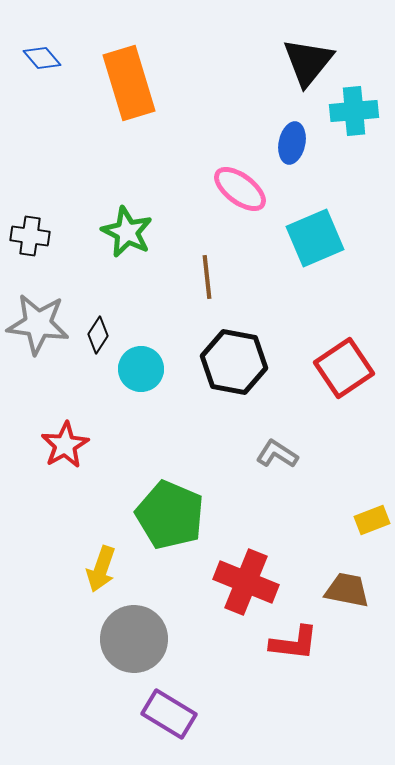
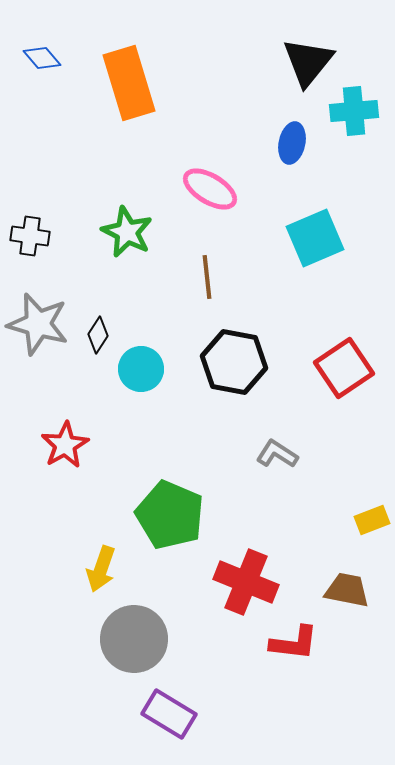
pink ellipse: moved 30 px left; rotated 6 degrees counterclockwise
gray star: rotated 8 degrees clockwise
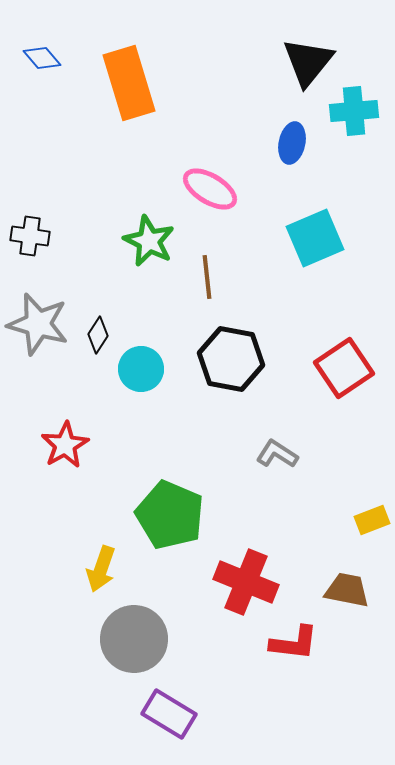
green star: moved 22 px right, 9 px down
black hexagon: moved 3 px left, 3 px up
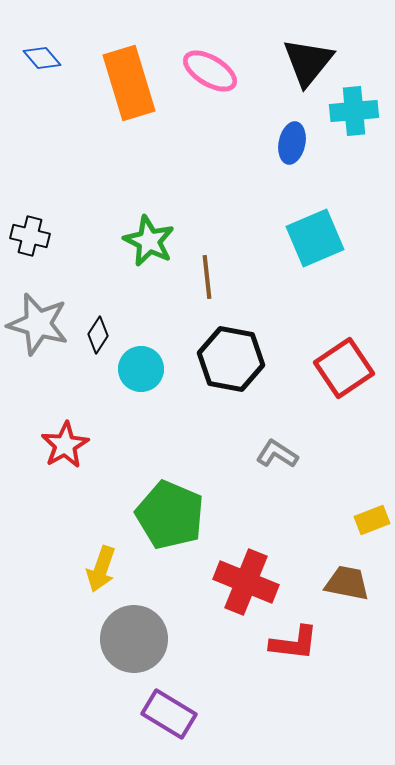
pink ellipse: moved 118 px up
black cross: rotated 6 degrees clockwise
brown trapezoid: moved 7 px up
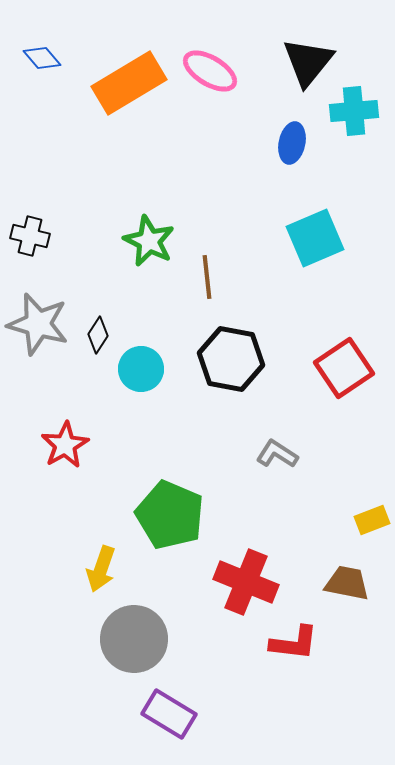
orange rectangle: rotated 76 degrees clockwise
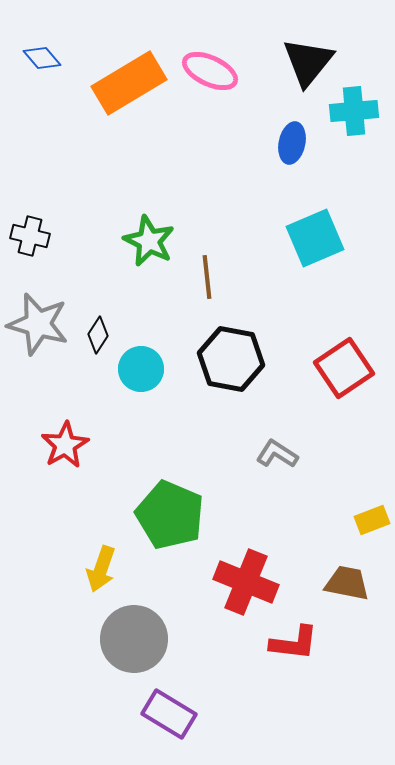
pink ellipse: rotated 6 degrees counterclockwise
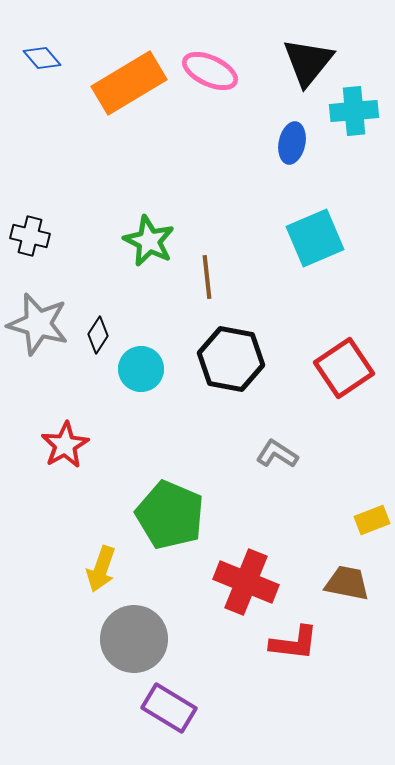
purple rectangle: moved 6 px up
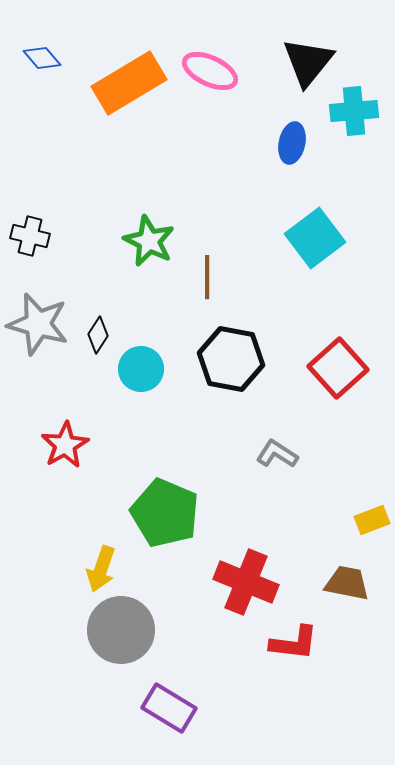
cyan square: rotated 14 degrees counterclockwise
brown line: rotated 6 degrees clockwise
red square: moved 6 px left; rotated 8 degrees counterclockwise
green pentagon: moved 5 px left, 2 px up
gray circle: moved 13 px left, 9 px up
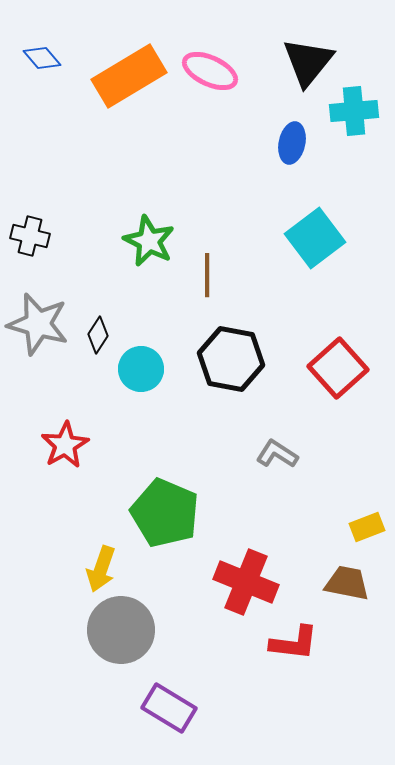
orange rectangle: moved 7 px up
brown line: moved 2 px up
yellow rectangle: moved 5 px left, 7 px down
